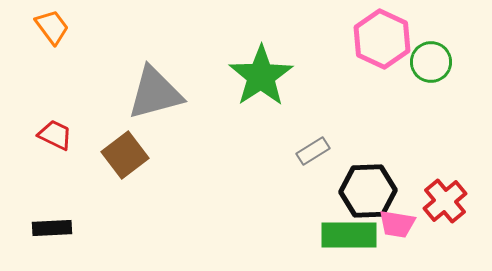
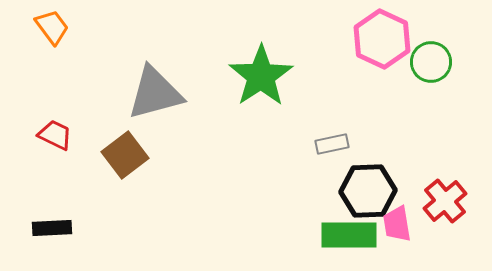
gray rectangle: moved 19 px right, 7 px up; rotated 20 degrees clockwise
pink trapezoid: rotated 72 degrees clockwise
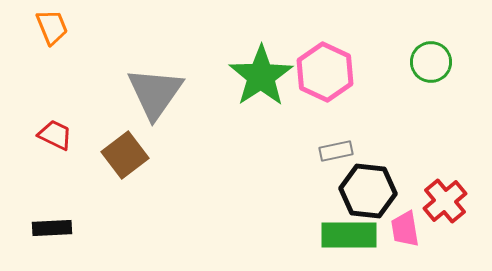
orange trapezoid: rotated 15 degrees clockwise
pink hexagon: moved 57 px left, 33 px down
gray triangle: rotated 40 degrees counterclockwise
gray rectangle: moved 4 px right, 7 px down
black hexagon: rotated 8 degrees clockwise
pink trapezoid: moved 8 px right, 5 px down
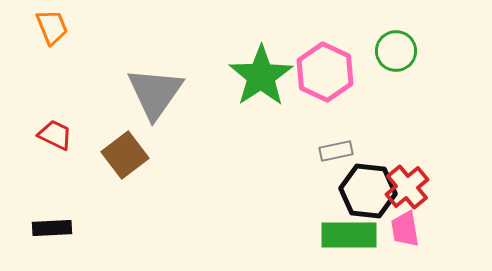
green circle: moved 35 px left, 11 px up
red cross: moved 38 px left, 14 px up
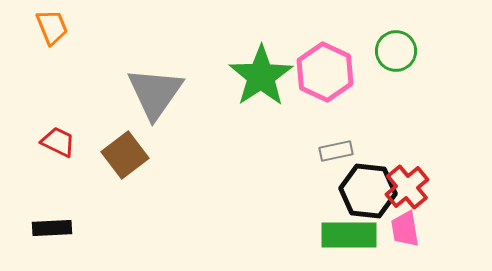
red trapezoid: moved 3 px right, 7 px down
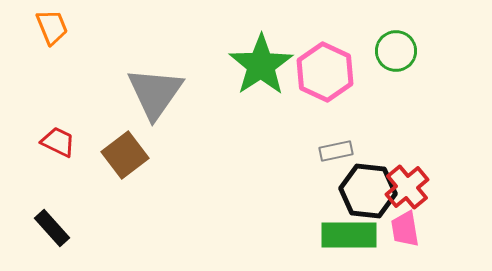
green star: moved 11 px up
black rectangle: rotated 51 degrees clockwise
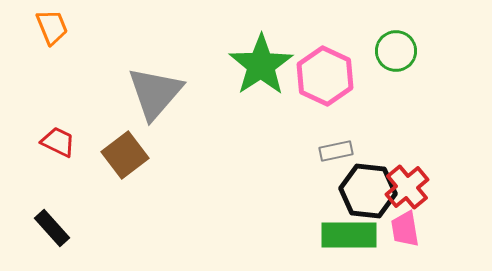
pink hexagon: moved 4 px down
gray triangle: rotated 6 degrees clockwise
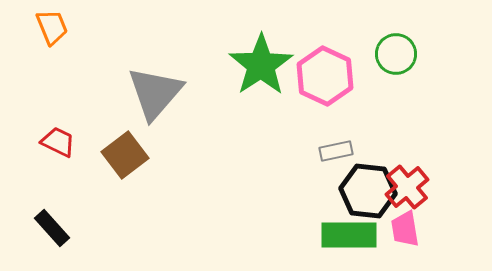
green circle: moved 3 px down
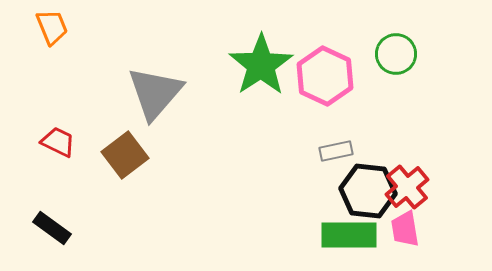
black rectangle: rotated 12 degrees counterclockwise
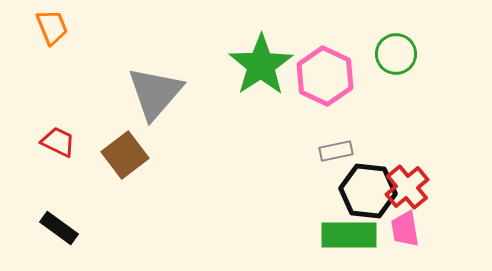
black rectangle: moved 7 px right
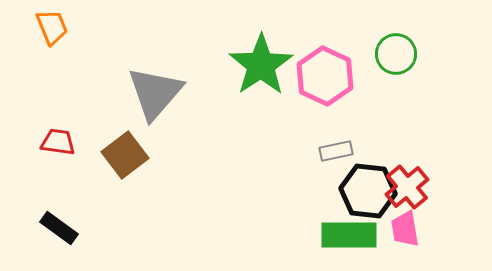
red trapezoid: rotated 18 degrees counterclockwise
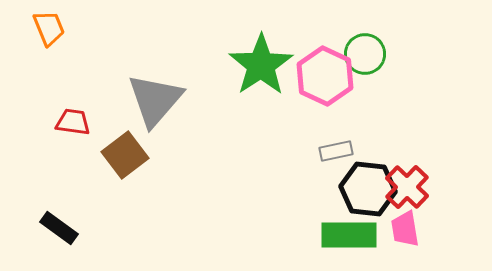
orange trapezoid: moved 3 px left, 1 px down
green circle: moved 31 px left
gray triangle: moved 7 px down
red trapezoid: moved 15 px right, 20 px up
red cross: rotated 6 degrees counterclockwise
black hexagon: moved 2 px up
